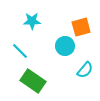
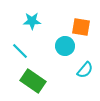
orange square: rotated 24 degrees clockwise
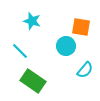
cyan star: rotated 18 degrees clockwise
cyan circle: moved 1 px right
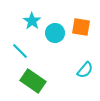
cyan star: rotated 18 degrees clockwise
cyan circle: moved 11 px left, 13 px up
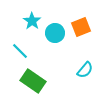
orange square: rotated 30 degrees counterclockwise
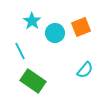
cyan line: rotated 18 degrees clockwise
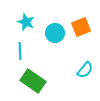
cyan star: moved 6 px left, 1 px down; rotated 12 degrees counterclockwise
cyan line: rotated 24 degrees clockwise
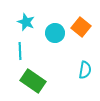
orange square: rotated 30 degrees counterclockwise
cyan semicircle: rotated 30 degrees counterclockwise
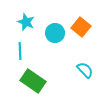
cyan semicircle: rotated 54 degrees counterclockwise
